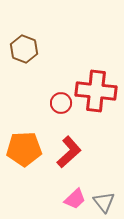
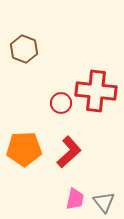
pink trapezoid: rotated 35 degrees counterclockwise
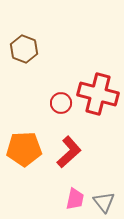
red cross: moved 2 px right, 3 px down; rotated 9 degrees clockwise
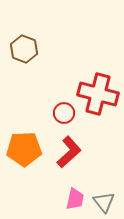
red circle: moved 3 px right, 10 px down
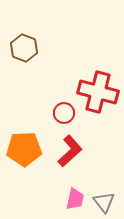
brown hexagon: moved 1 px up
red cross: moved 2 px up
red L-shape: moved 1 px right, 1 px up
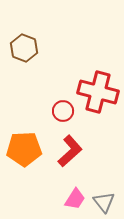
red circle: moved 1 px left, 2 px up
pink trapezoid: rotated 20 degrees clockwise
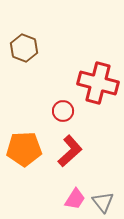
red cross: moved 9 px up
gray triangle: moved 1 px left
